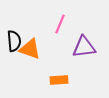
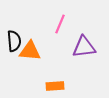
orange triangle: moved 2 px down; rotated 15 degrees counterclockwise
orange rectangle: moved 4 px left, 6 px down
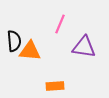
purple triangle: rotated 15 degrees clockwise
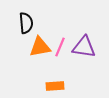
pink line: moved 23 px down
black semicircle: moved 12 px right, 18 px up
orange triangle: moved 10 px right, 4 px up; rotated 15 degrees counterclockwise
